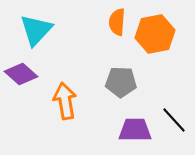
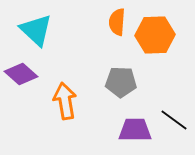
cyan triangle: rotated 30 degrees counterclockwise
orange hexagon: moved 1 px down; rotated 9 degrees clockwise
black line: rotated 12 degrees counterclockwise
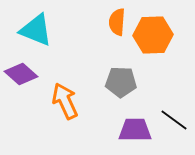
cyan triangle: rotated 21 degrees counterclockwise
orange hexagon: moved 2 px left
orange arrow: rotated 15 degrees counterclockwise
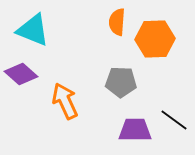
cyan triangle: moved 3 px left
orange hexagon: moved 2 px right, 4 px down
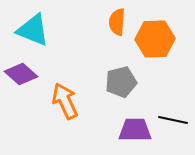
gray pentagon: rotated 16 degrees counterclockwise
black line: moved 1 px left; rotated 24 degrees counterclockwise
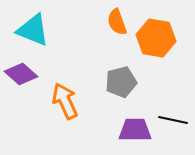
orange semicircle: rotated 24 degrees counterclockwise
orange hexagon: moved 1 px right, 1 px up; rotated 12 degrees clockwise
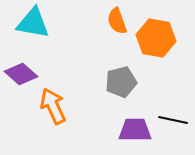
orange semicircle: moved 1 px up
cyan triangle: moved 7 px up; rotated 12 degrees counterclockwise
orange arrow: moved 12 px left, 5 px down
